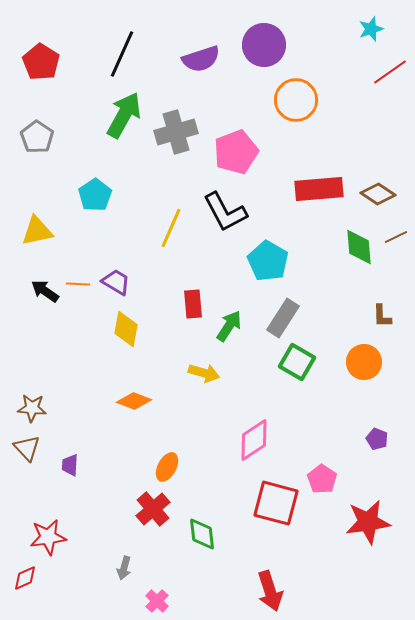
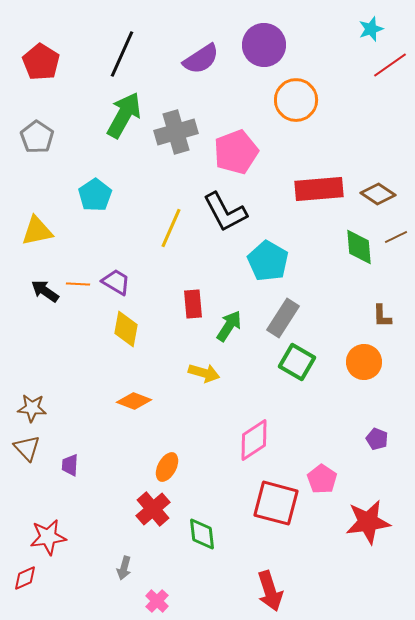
purple semicircle at (201, 59): rotated 15 degrees counterclockwise
red line at (390, 72): moved 7 px up
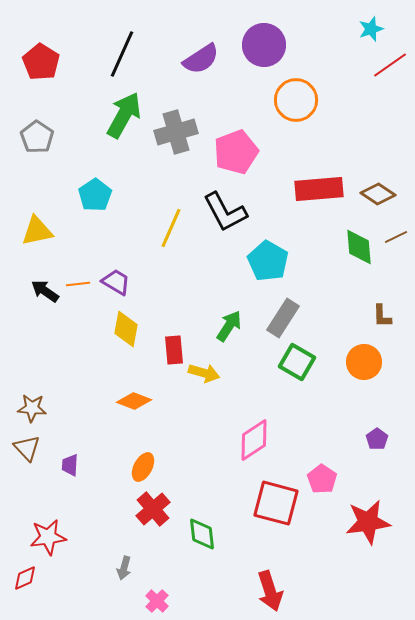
orange line at (78, 284): rotated 10 degrees counterclockwise
red rectangle at (193, 304): moved 19 px left, 46 px down
purple pentagon at (377, 439): rotated 15 degrees clockwise
orange ellipse at (167, 467): moved 24 px left
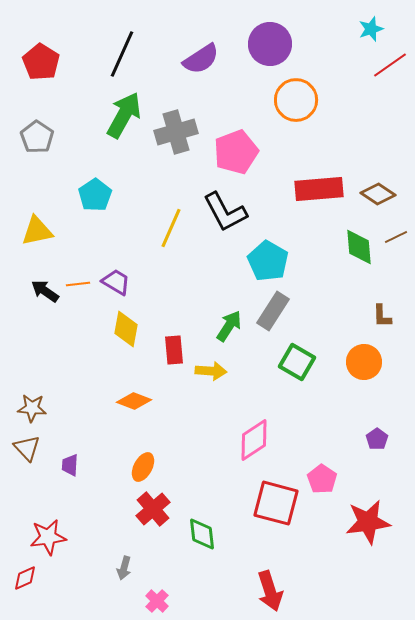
purple circle at (264, 45): moved 6 px right, 1 px up
gray rectangle at (283, 318): moved 10 px left, 7 px up
yellow arrow at (204, 373): moved 7 px right, 2 px up; rotated 12 degrees counterclockwise
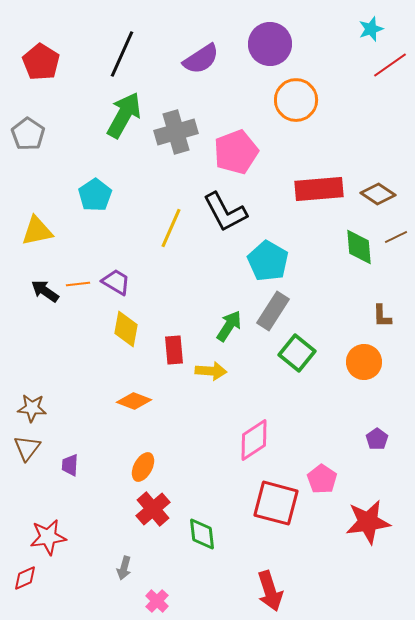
gray pentagon at (37, 137): moved 9 px left, 3 px up
green square at (297, 362): moved 9 px up; rotated 9 degrees clockwise
brown triangle at (27, 448): rotated 20 degrees clockwise
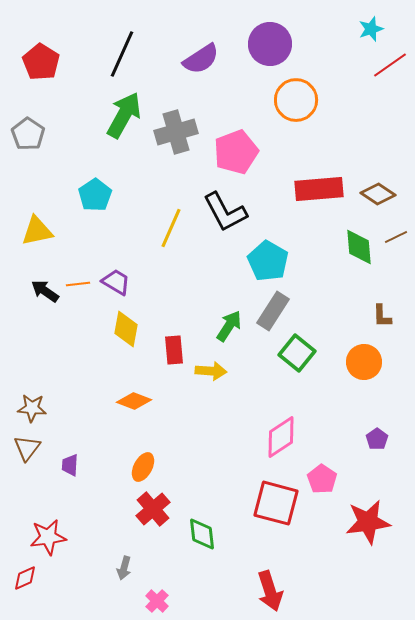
pink diamond at (254, 440): moved 27 px right, 3 px up
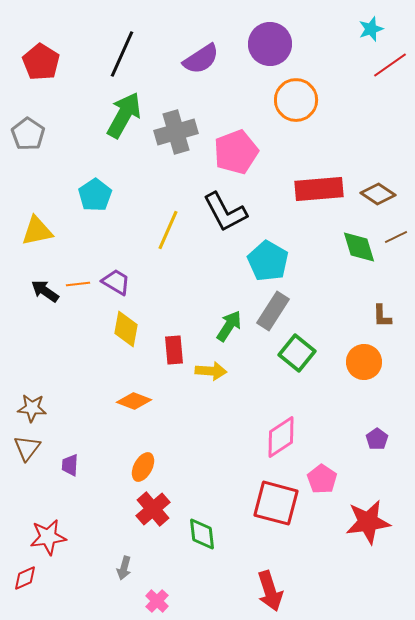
yellow line at (171, 228): moved 3 px left, 2 px down
green diamond at (359, 247): rotated 12 degrees counterclockwise
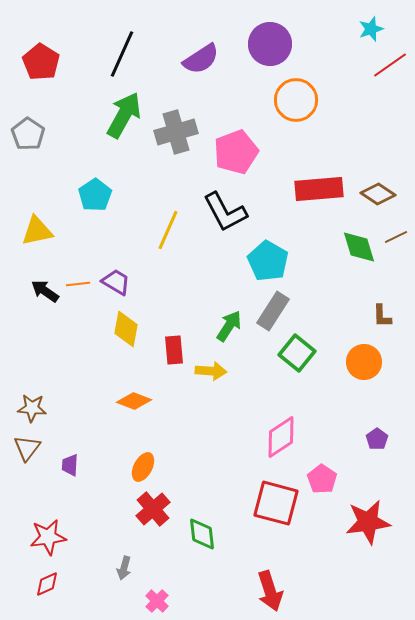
red diamond at (25, 578): moved 22 px right, 6 px down
